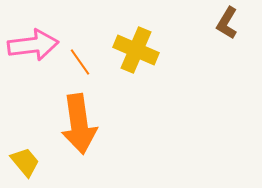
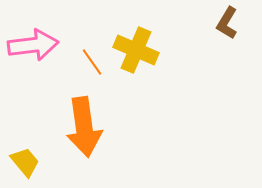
orange line: moved 12 px right
orange arrow: moved 5 px right, 3 px down
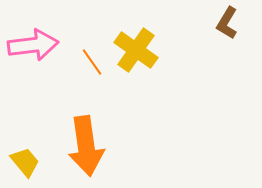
yellow cross: rotated 12 degrees clockwise
orange arrow: moved 2 px right, 19 px down
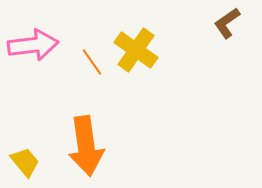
brown L-shape: rotated 24 degrees clockwise
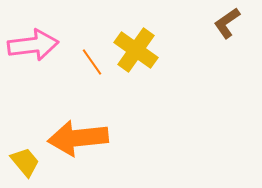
orange arrow: moved 8 px left, 8 px up; rotated 92 degrees clockwise
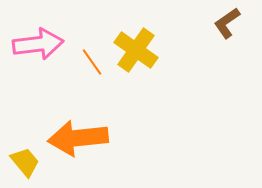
pink arrow: moved 5 px right, 1 px up
